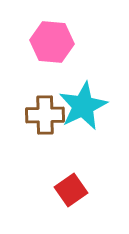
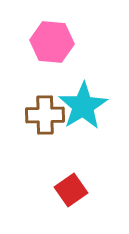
cyan star: rotated 6 degrees counterclockwise
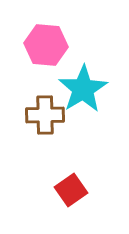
pink hexagon: moved 6 px left, 3 px down
cyan star: moved 17 px up
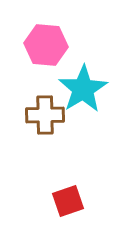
red square: moved 3 px left, 11 px down; rotated 16 degrees clockwise
